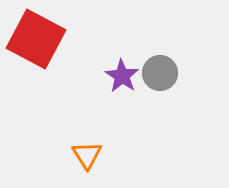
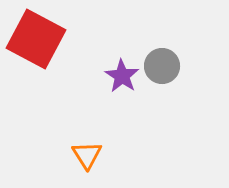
gray circle: moved 2 px right, 7 px up
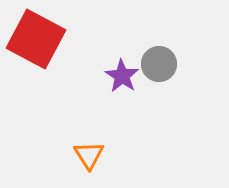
gray circle: moved 3 px left, 2 px up
orange triangle: moved 2 px right
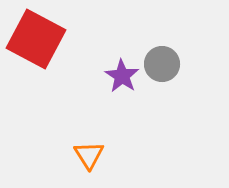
gray circle: moved 3 px right
